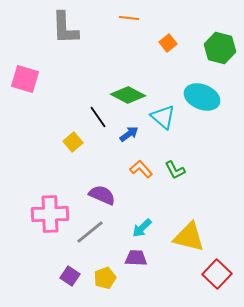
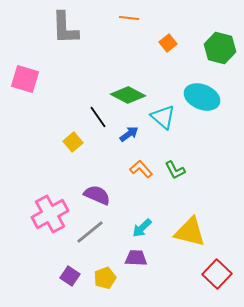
purple semicircle: moved 5 px left
pink cross: rotated 27 degrees counterclockwise
yellow triangle: moved 1 px right, 5 px up
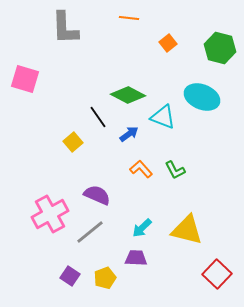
cyan triangle: rotated 20 degrees counterclockwise
yellow triangle: moved 3 px left, 2 px up
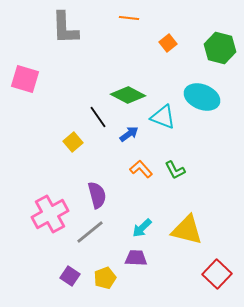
purple semicircle: rotated 52 degrees clockwise
